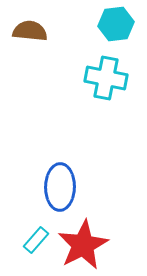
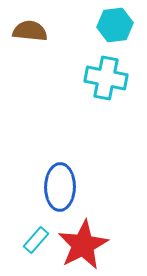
cyan hexagon: moved 1 px left, 1 px down
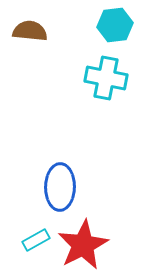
cyan rectangle: rotated 20 degrees clockwise
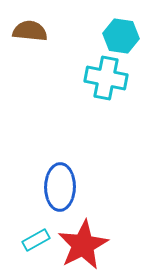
cyan hexagon: moved 6 px right, 11 px down; rotated 16 degrees clockwise
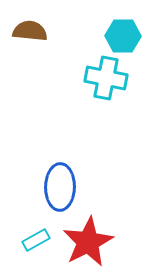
cyan hexagon: moved 2 px right; rotated 8 degrees counterclockwise
red star: moved 5 px right, 3 px up
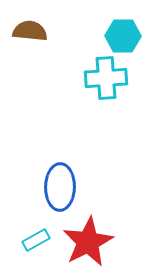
cyan cross: rotated 15 degrees counterclockwise
